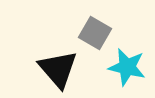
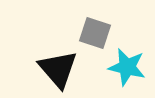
gray square: rotated 12 degrees counterclockwise
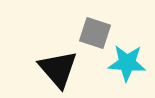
cyan star: moved 4 px up; rotated 9 degrees counterclockwise
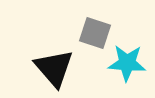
black triangle: moved 4 px left, 1 px up
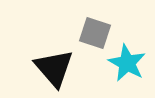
cyan star: rotated 24 degrees clockwise
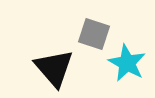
gray square: moved 1 px left, 1 px down
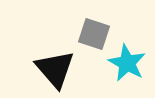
black triangle: moved 1 px right, 1 px down
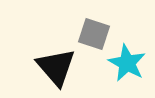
black triangle: moved 1 px right, 2 px up
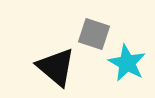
black triangle: rotated 9 degrees counterclockwise
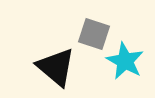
cyan star: moved 2 px left, 2 px up
